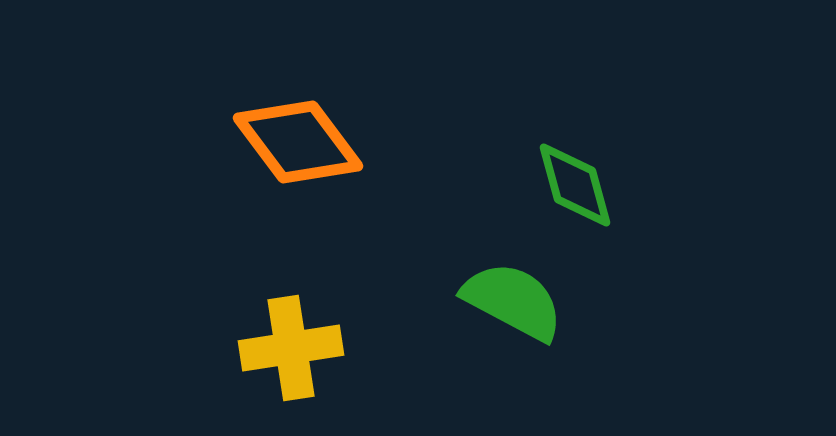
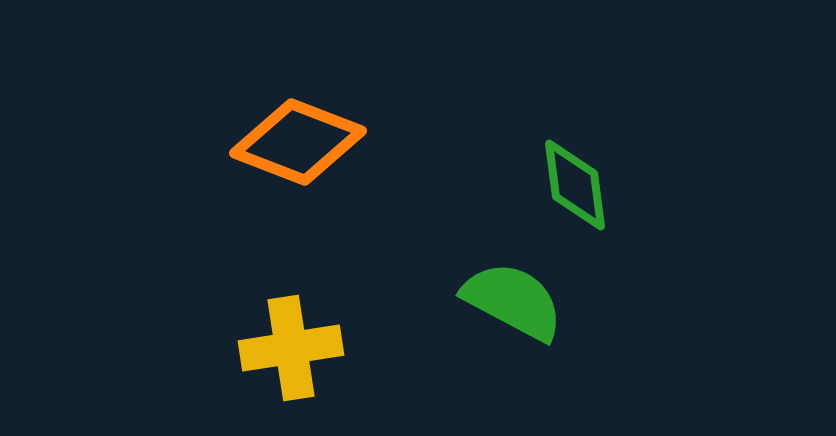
orange diamond: rotated 32 degrees counterclockwise
green diamond: rotated 8 degrees clockwise
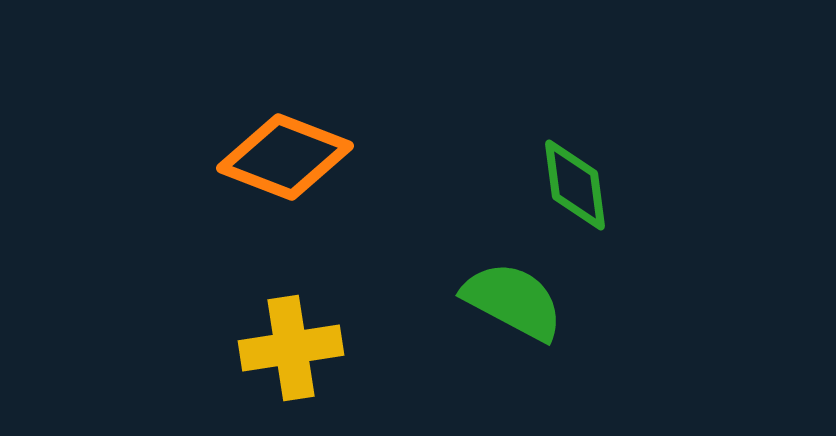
orange diamond: moved 13 px left, 15 px down
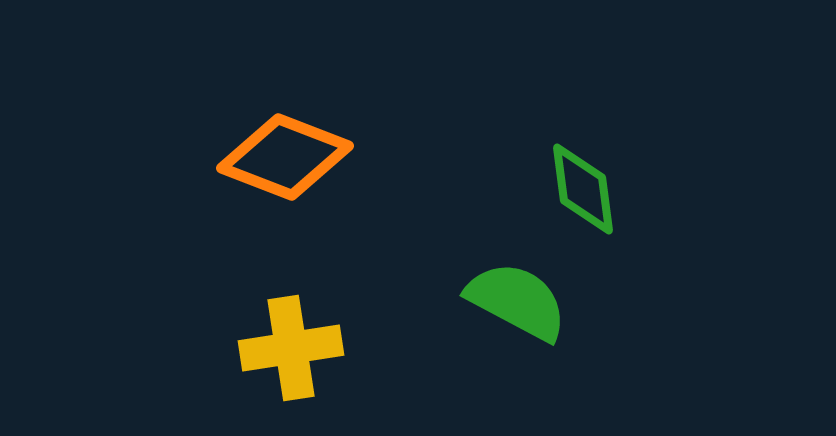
green diamond: moved 8 px right, 4 px down
green semicircle: moved 4 px right
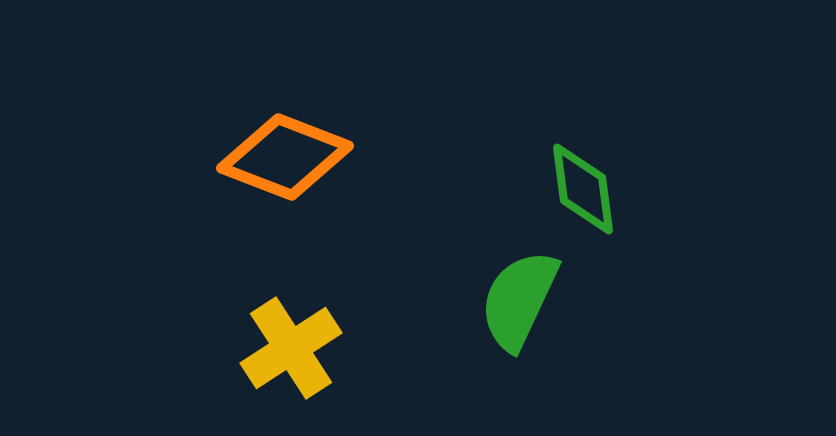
green semicircle: moved 2 px right, 1 px up; rotated 93 degrees counterclockwise
yellow cross: rotated 24 degrees counterclockwise
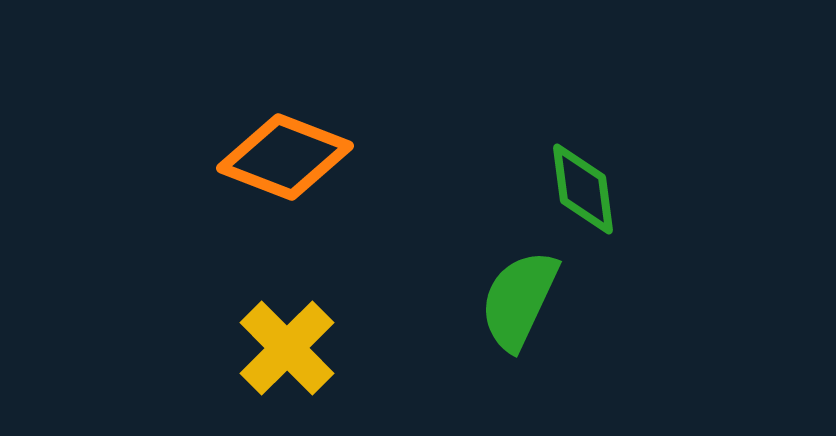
yellow cross: moved 4 px left; rotated 12 degrees counterclockwise
